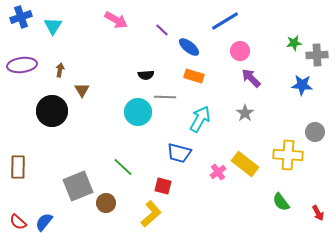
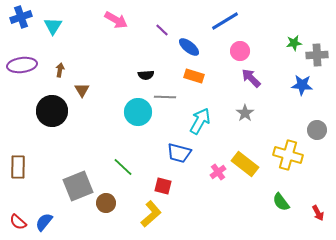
cyan arrow: moved 2 px down
gray circle: moved 2 px right, 2 px up
yellow cross: rotated 12 degrees clockwise
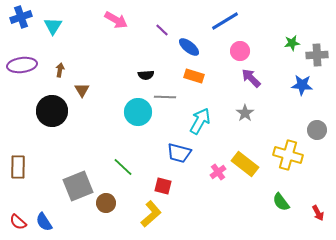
green star: moved 2 px left
blue semicircle: rotated 72 degrees counterclockwise
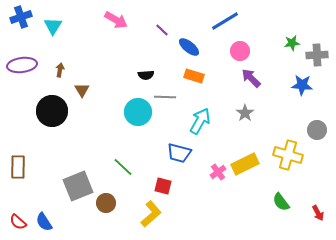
yellow rectangle: rotated 64 degrees counterclockwise
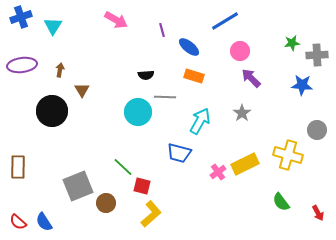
purple line: rotated 32 degrees clockwise
gray star: moved 3 px left
red square: moved 21 px left
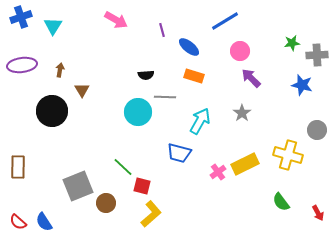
blue star: rotated 10 degrees clockwise
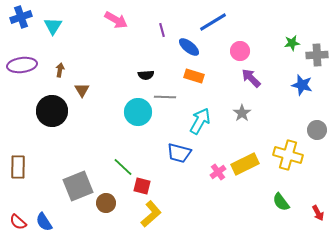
blue line: moved 12 px left, 1 px down
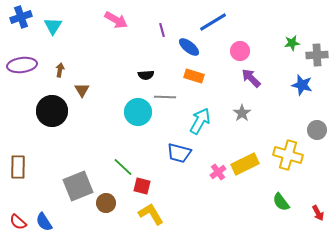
yellow L-shape: rotated 80 degrees counterclockwise
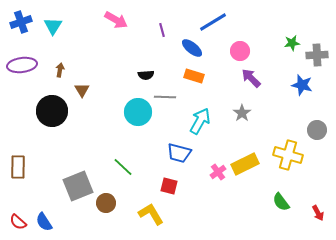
blue cross: moved 5 px down
blue ellipse: moved 3 px right, 1 px down
red square: moved 27 px right
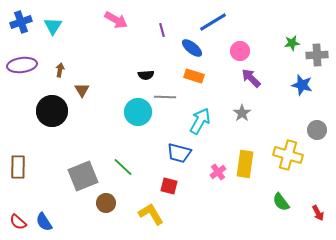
yellow rectangle: rotated 56 degrees counterclockwise
gray square: moved 5 px right, 10 px up
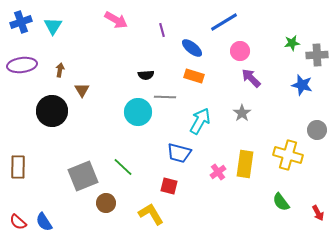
blue line: moved 11 px right
